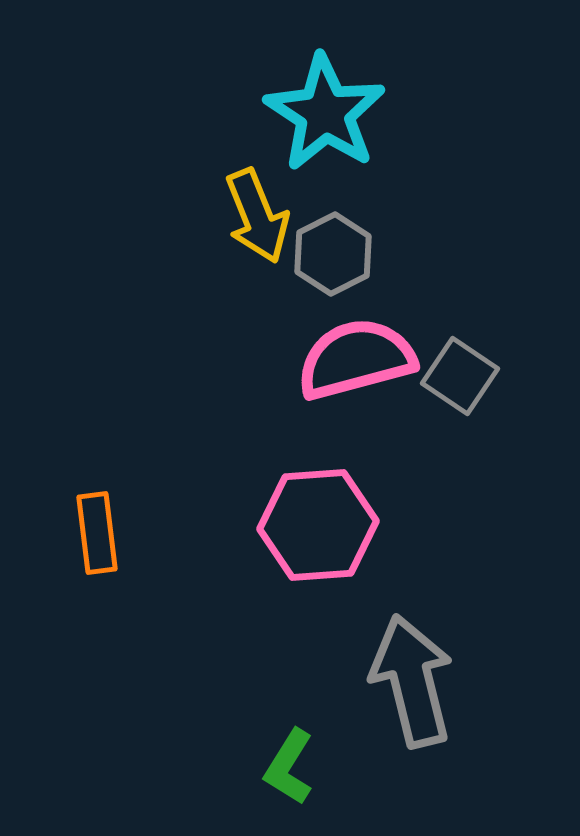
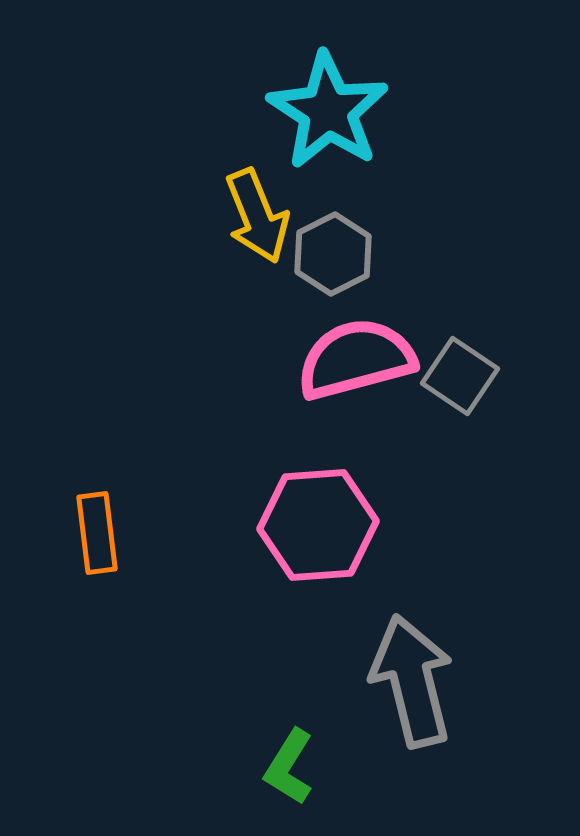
cyan star: moved 3 px right, 2 px up
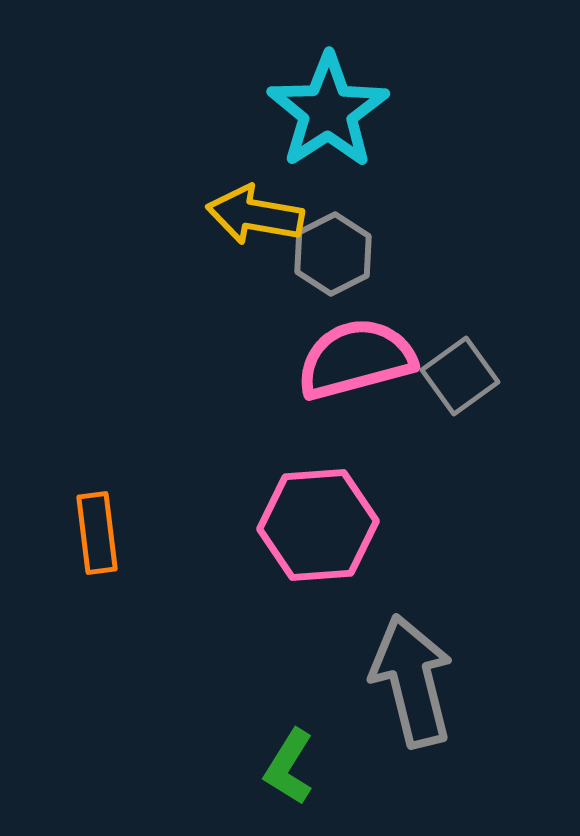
cyan star: rotated 6 degrees clockwise
yellow arrow: moved 2 px left, 1 px up; rotated 122 degrees clockwise
gray square: rotated 20 degrees clockwise
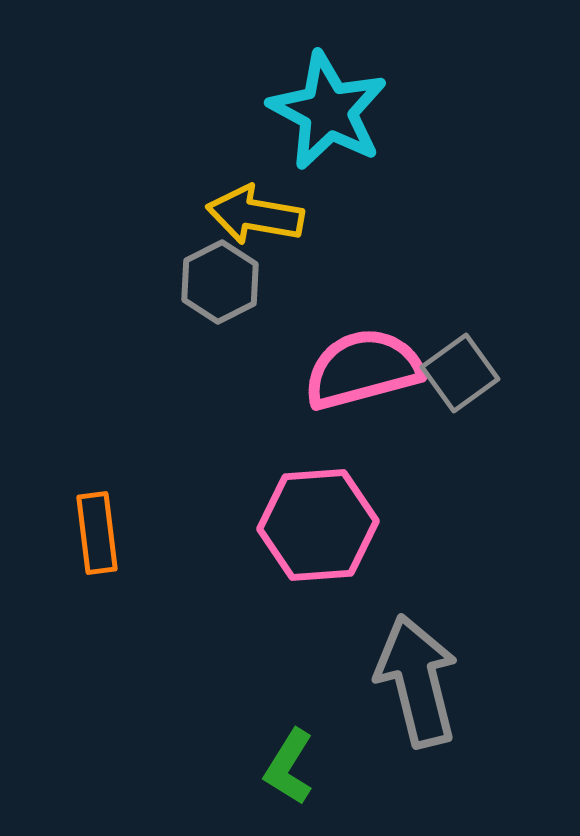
cyan star: rotated 11 degrees counterclockwise
gray hexagon: moved 113 px left, 28 px down
pink semicircle: moved 7 px right, 10 px down
gray square: moved 3 px up
gray arrow: moved 5 px right
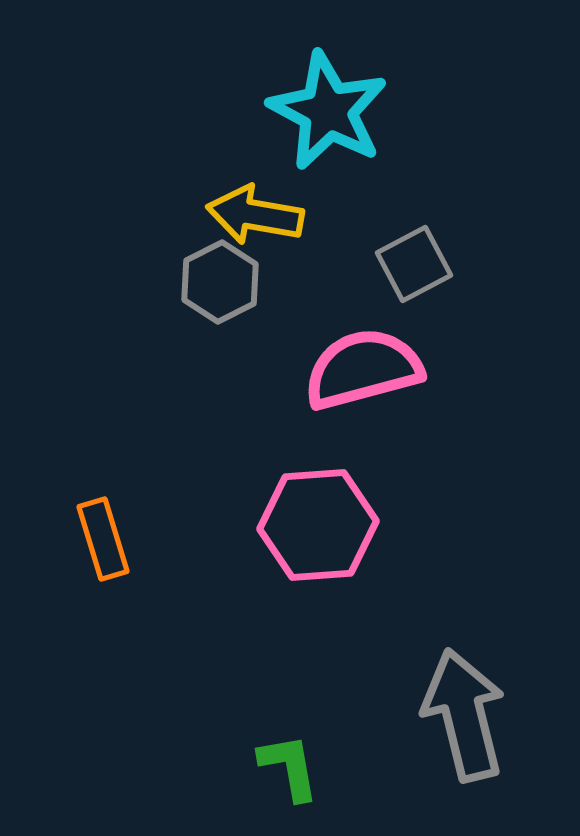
gray square: moved 46 px left, 109 px up; rotated 8 degrees clockwise
orange rectangle: moved 6 px right, 6 px down; rotated 10 degrees counterclockwise
gray arrow: moved 47 px right, 34 px down
green L-shape: rotated 138 degrees clockwise
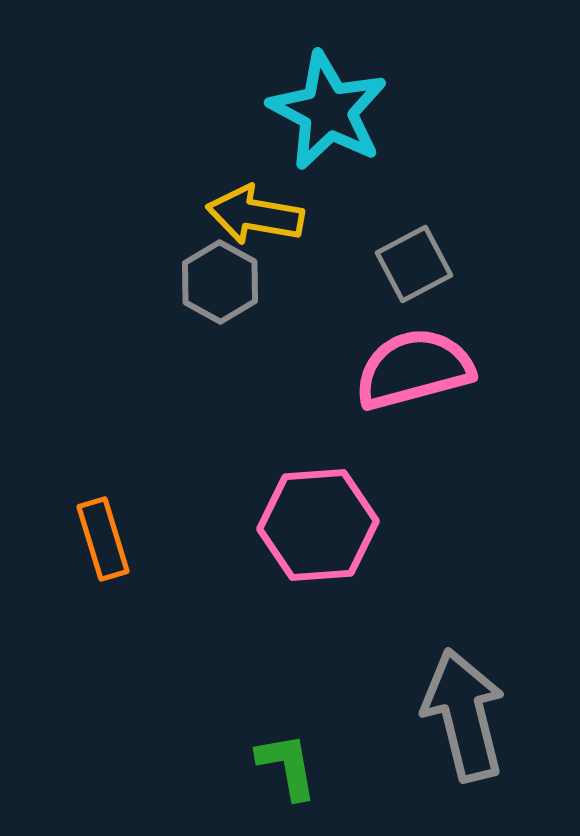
gray hexagon: rotated 4 degrees counterclockwise
pink semicircle: moved 51 px right
green L-shape: moved 2 px left, 1 px up
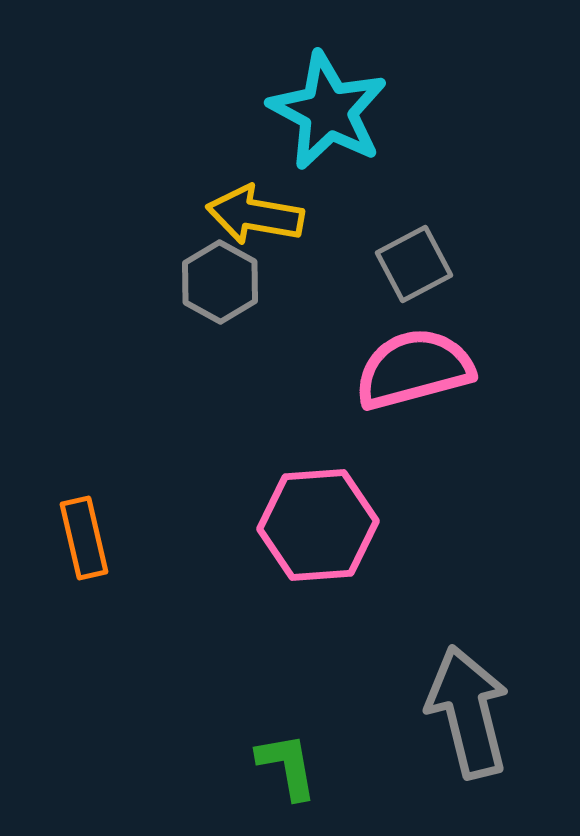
orange rectangle: moved 19 px left, 1 px up; rotated 4 degrees clockwise
gray arrow: moved 4 px right, 3 px up
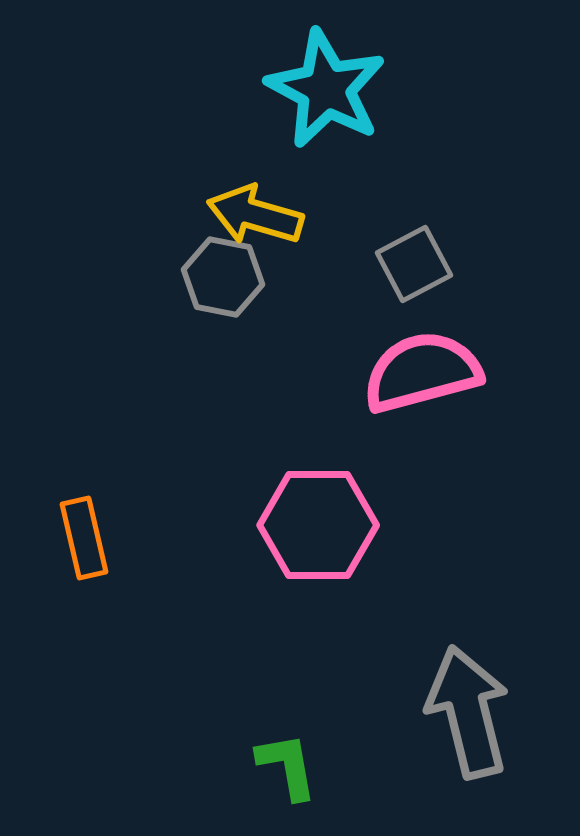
cyan star: moved 2 px left, 22 px up
yellow arrow: rotated 6 degrees clockwise
gray hexagon: moved 3 px right, 5 px up; rotated 18 degrees counterclockwise
pink semicircle: moved 8 px right, 3 px down
pink hexagon: rotated 4 degrees clockwise
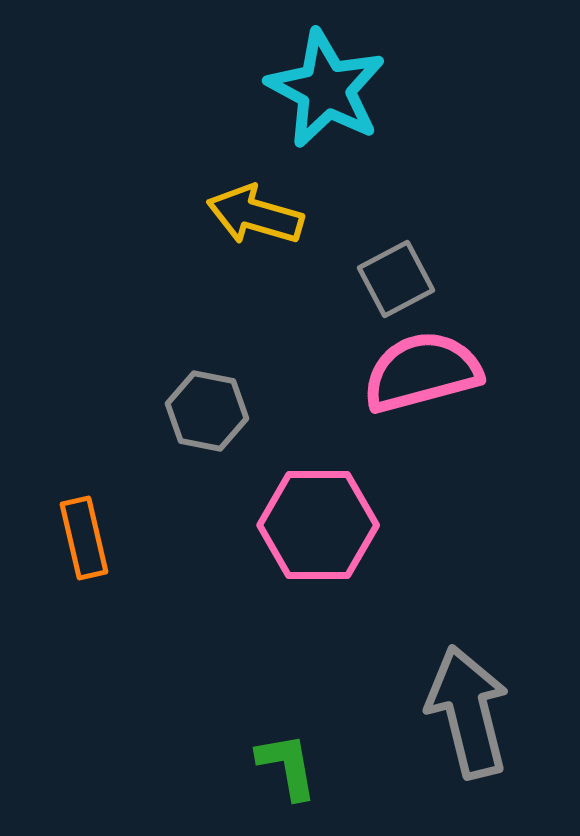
gray square: moved 18 px left, 15 px down
gray hexagon: moved 16 px left, 134 px down
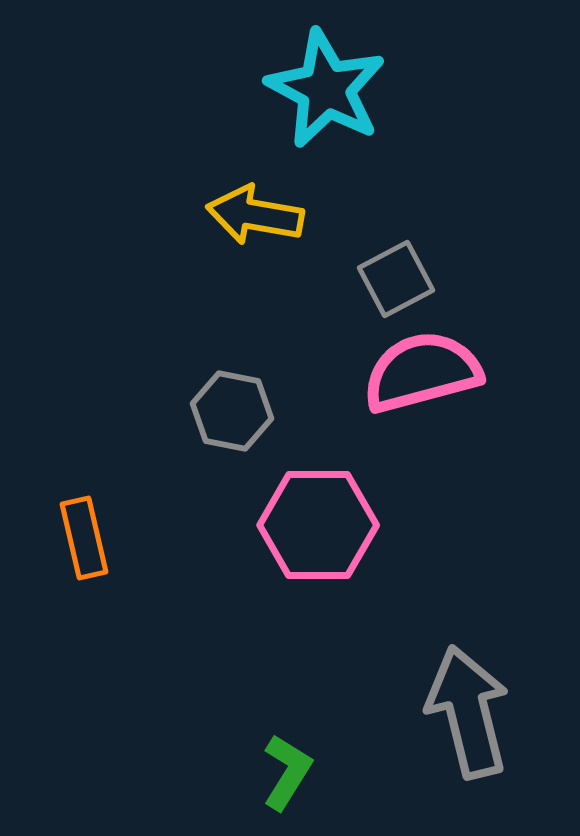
yellow arrow: rotated 6 degrees counterclockwise
gray hexagon: moved 25 px right
green L-shape: moved 6 px down; rotated 42 degrees clockwise
